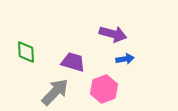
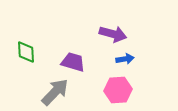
pink hexagon: moved 14 px right, 1 px down; rotated 16 degrees clockwise
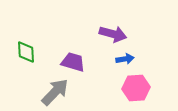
pink hexagon: moved 18 px right, 2 px up
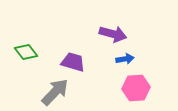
green diamond: rotated 35 degrees counterclockwise
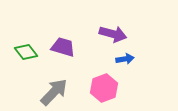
purple trapezoid: moved 10 px left, 15 px up
pink hexagon: moved 32 px left; rotated 16 degrees counterclockwise
gray arrow: moved 1 px left
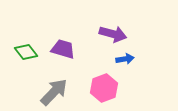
purple trapezoid: moved 2 px down
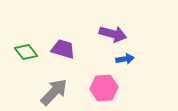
pink hexagon: rotated 16 degrees clockwise
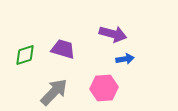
green diamond: moved 1 px left, 3 px down; rotated 70 degrees counterclockwise
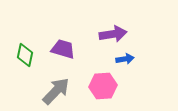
purple arrow: rotated 24 degrees counterclockwise
green diamond: rotated 60 degrees counterclockwise
pink hexagon: moved 1 px left, 2 px up
gray arrow: moved 2 px right, 1 px up
